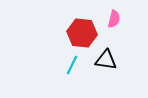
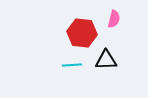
black triangle: rotated 10 degrees counterclockwise
cyan line: rotated 60 degrees clockwise
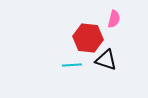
red hexagon: moved 6 px right, 5 px down
black triangle: rotated 20 degrees clockwise
